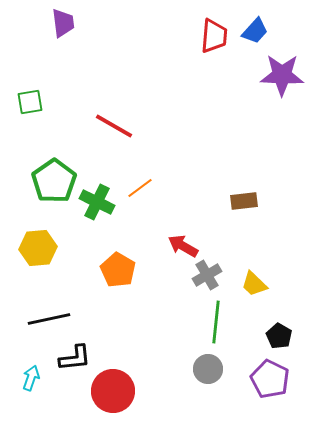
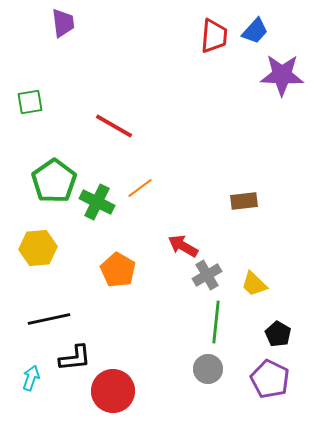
black pentagon: moved 1 px left, 2 px up
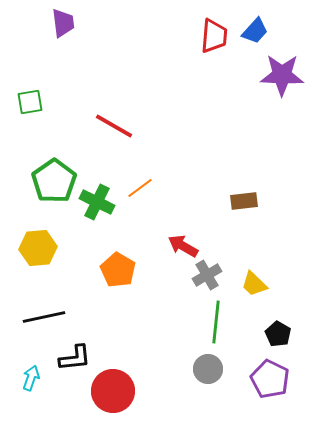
black line: moved 5 px left, 2 px up
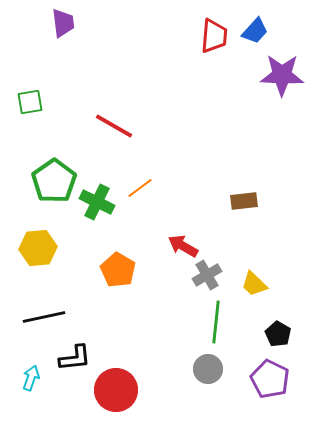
red circle: moved 3 px right, 1 px up
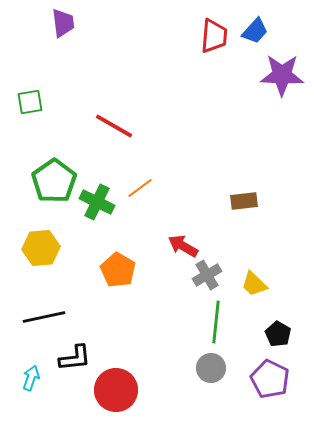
yellow hexagon: moved 3 px right
gray circle: moved 3 px right, 1 px up
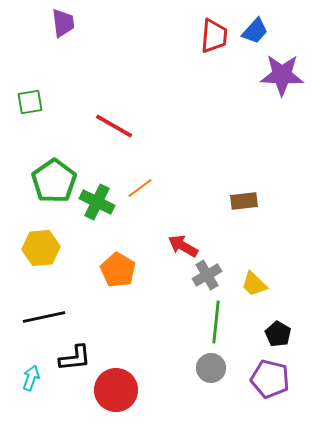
purple pentagon: rotated 12 degrees counterclockwise
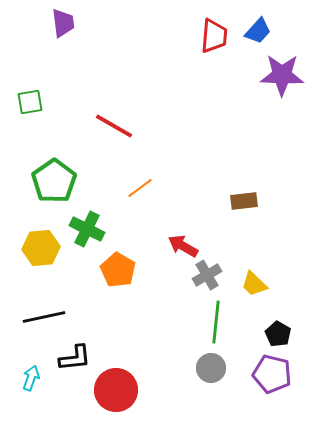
blue trapezoid: moved 3 px right
green cross: moved 10 px left, 27 px down
purple pentagon: moved 2 px right, 5 px up
